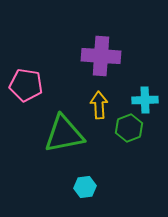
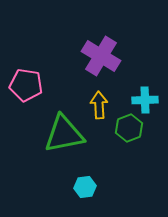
purple cross: rotated 27 degrees clockwise
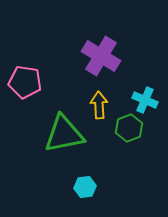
pink pentagon: moved 1 px left, 3 px up
cyan cross: rotated 25 degrees clockwise
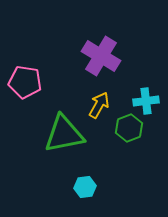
cyan cross: moved 1 px right, 1 px down; rotated 30 degrees counterclockwise
yellow arrow: rotated 32 degrees clockwise
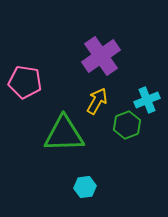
purple cross: rotated 24 degrees clockwise
cyan cross: moved 1 px right, 1 px up; rotated 15 degrees counterclockwise
yellow arrow: moved 2 px left, 4 px up
green hexagon: moved 2 px left, 3 px up
green triangle: rotated 9 degrees clockwise
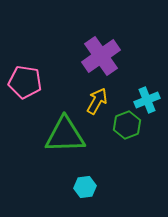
green triangle: moved 1 px right, 1 px down
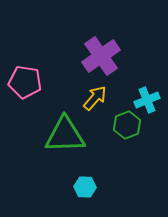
yellow arrow: moved 2 px left, 3 px up; rotated 12 degrees clockwise
cyan hexagon: rotated 10 degrees clockwise
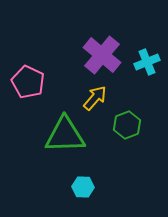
purple cross: moved 1 px right, 1 px up; rotated 15 degrees counterclockwise
pink pentagon: moved 3 px right; rotated 16 degrees clockwise
cyan cross: moved 38 px up
cyan hexagon: moved 2 px left
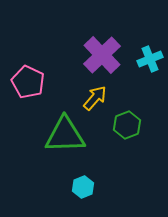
purple cross: rotated 6 degrees clockwise
cyan cross: moved 3 px right, 3 px up
cyan hexagon: rotated 25 degrees counterclockwise
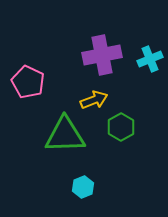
purple cross: rotated 33 degrees clockwise
yellow arrow: moved 1 px left, 2 px down; rotated 28 degrees clockwise
green hexagon: moved 6 px left, 2 px down; rotated 8 degrees counterclockwise
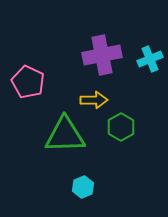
yellow arrow: rotated 20 degrees clockwise
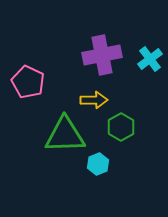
cyan cross: rotated 15 degrees counterclockwise
cyan hexagon: moved 15 px right, 23 px up
